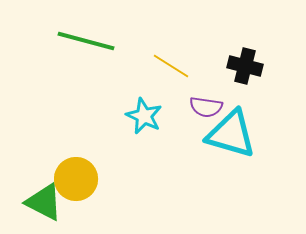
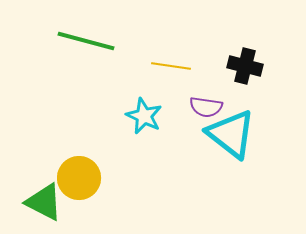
yellow line: rotated 24 degrees counterclockwise
cyan triangle: rotated 22 degrees clockwise
yellow circle: moved 3 px right, 1 px up
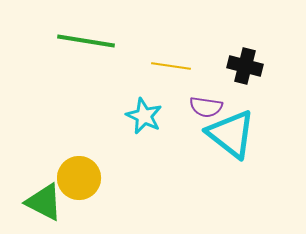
green line: rotated 6 degrees counterclockwise
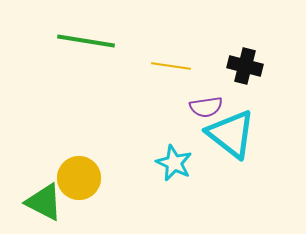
purple semicircle: rotated 16 degrees counterclockwise
cyan star: moved 30 px right, 47 px down
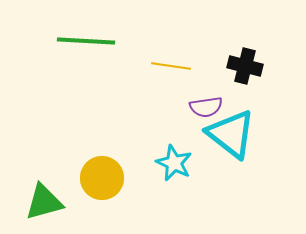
green line: rotated 6 degrees counterclockwise
yellow circle: moved 23 px right
green triangle: rotated 42 degrees counterclockwise
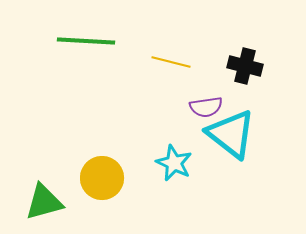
yellow line: moved 4 px up; rotated 6 degrees clockwise
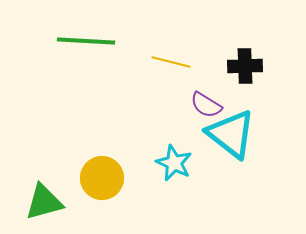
black cross: rotated 16 degrees counterclockwise
purple semicircle: moved 2 px up; rotated 40 degrees clockwise
